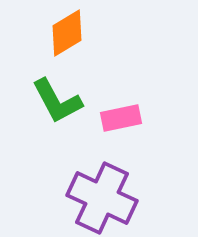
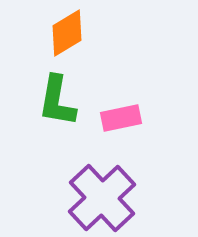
green L-shape: rotated 38 degrees clockwise
purple cross: rotated 22 degrees clockwise
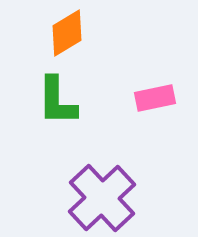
green L-shape: rotated 10 degrees counterclockwise
pink rectangle: moved 34 px right, 20 px up
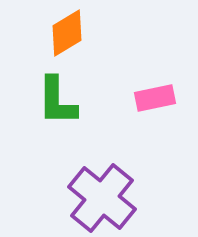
purple cross: rotated 8 degrees counterclockwise
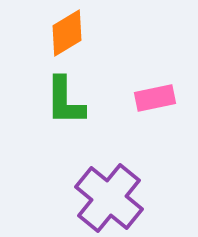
green L-shape: moved 8 px right
purple cross: moved 7 px right
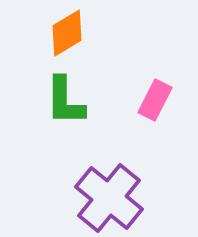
pink rectangle: moved 2 px down; rotated 51 degrees counterclockwise
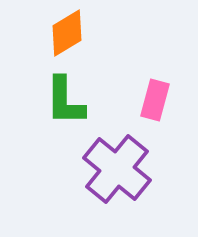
pink rectangle: rotated 12 degrees counterclockwise
purple cross: moved 8 px right, 29 px up
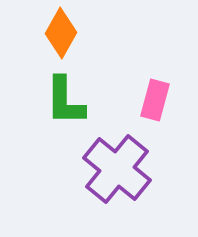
orange diamond: moved 6 px left; rotated 30 degrees counterclockwise
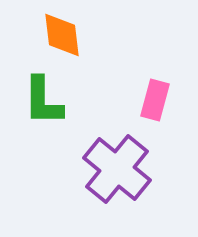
orange diamond: moved 1 px right, 2 px down; rotated 36 degrees counterclockwise
green L-shape: moved 22 px left
